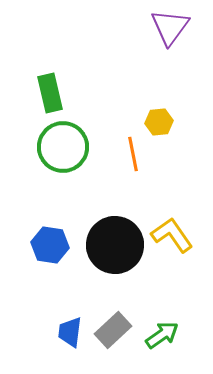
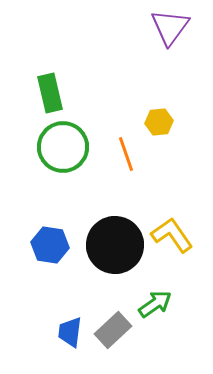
orange line: moved 7 px left; rotated 8 degrees counterclockwise
green arrow: moved 7 px left, 31 px up
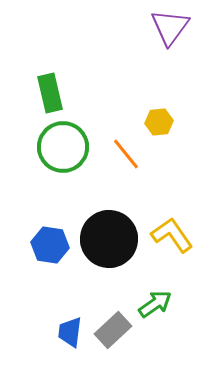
orange line: rotated 20 degrees counterclockwise
black circle: moved 6 px left, 6 px up
